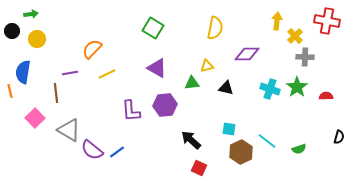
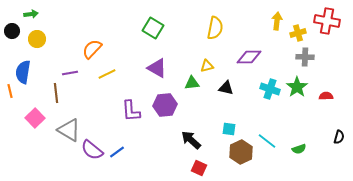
yellow cross: moved 3 px right, 3 px up; rotated 28 degrees clockwise
purple diamond: moved 2 px right, 3 px down
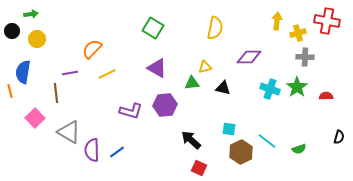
yellow triangle: moved 2 px left, 1 px down
black triangle: moved 3 px left
purple L-shape: rotated 70 degrees counterclockwise
gray triangle: moved 2 px down
purple semicircle: rotated 50 degrees clockwise
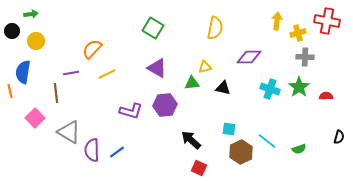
yellow circle: moved 1 px left, 2 px down
purple line: moved 1 px right
green star: moved 2 px right
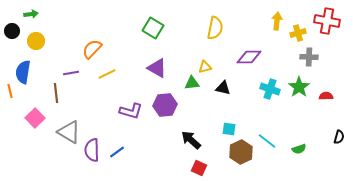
gray cross: moved 4 px right
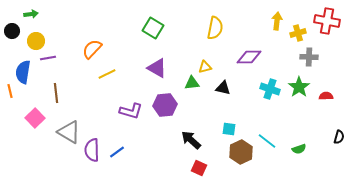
purple line: moved 23 px left, 15 px up
